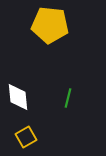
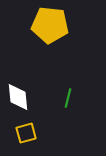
yellow square: moved 4 px up; rotated 15 degrees clockwise
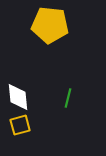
yellow square: moved 6 px left, 8 px up
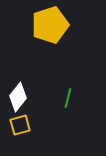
yellow pentagon: rotated 24 degrees counterclockwise
white diamond: rotated 44 degrees clockwise
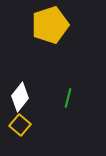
white diamond: moved 2 px right
yellow square: rotated 35 degrees counterclockwise
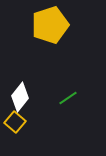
green line: rotated 42 degrees clockwise
yellow square: moved 5 px left, 3 px up
